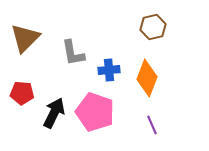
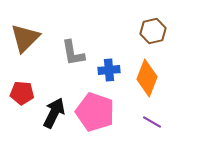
brown hexagon: moved 4 px down
purple line: moved 3 px up; rotated 36 degrees counterclockwise
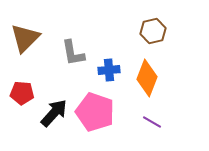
black arrow: rotated 16 degrees clockwise
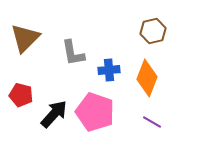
red pentagon: moved 1 px left, 2 px down; rotated 10 degrees clockwise
black arrow: moved 1 px down
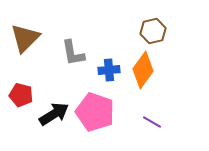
orange diamond: moved 4 px left, 8 px up; rotated 15 degrees clockwise
black arrow: rotated 16 degrees clockwise
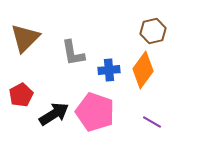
red pentagon: rotated 30 degrees clockwise
